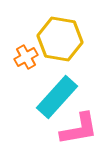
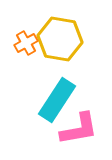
orange cross: moved 14 px up
cyan rectangle: moved 3 px down; rotated 9 degrees counterclockwise
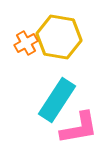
yellow hexagon: moved 1 px left, 2 px up
pink L-shape: moved 1 px up
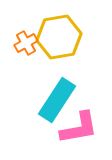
yellow hexagon: rotated 18 degrees counterclockwise
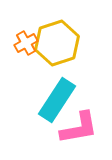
yellow hexagon: moved 2 px left, 6 px down; rotated 9 degrees counterclockwise
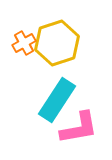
orange cross: moved 2 px left
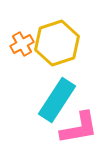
orange cross: moved 2 px left, 1 px down
